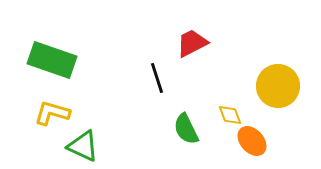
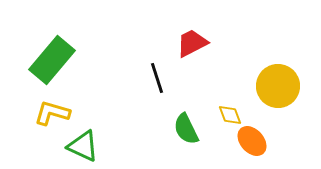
green rectangle: rotated 69 degrees counterclockwise
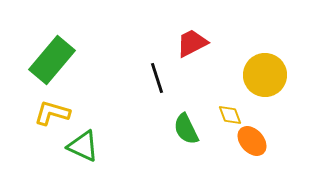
yellow circle: moved 13 px left, 11 px up
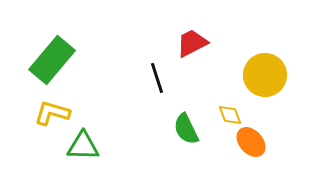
orange ellipse: moved 1 px left, 1 px down
green triangle: rotated 24 degrees counterclockwise
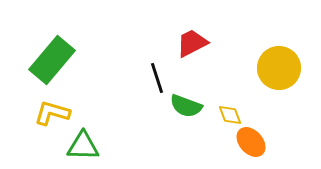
yellow circle: moved 14 px right, 7 px up
green semicircle: moved 23 px up; rotated 44 degrees counterclockwise
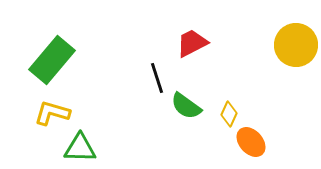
yellow circle: moved 17 px right, 23 px up
green semicircle: rotated 16 degrees clockwise
yellow diamond: moved 1 px left, 1 px up; rotated 45 degrees clockwise
green triangle: moved 3 px left, 2 px down
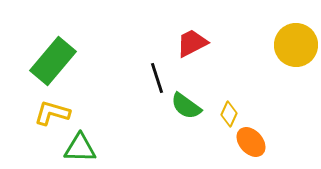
green rectangle: moved 1 px right, 1 px down
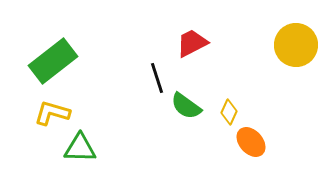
green rectangle: rotated 12 degrees clockwise
yellow diamond: moved 2 px up
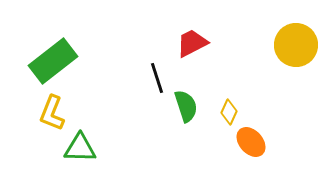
green semicircle: rotated 144 degrees counterclockwise
yellow L-shape: rotated 84 degrees counterclockwise
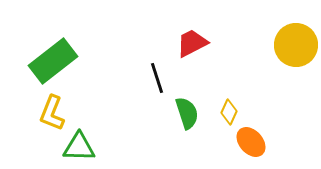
green semicircle: moved 1 px right, 7 px down
green triangle: moved 1 px left, 1 px up
